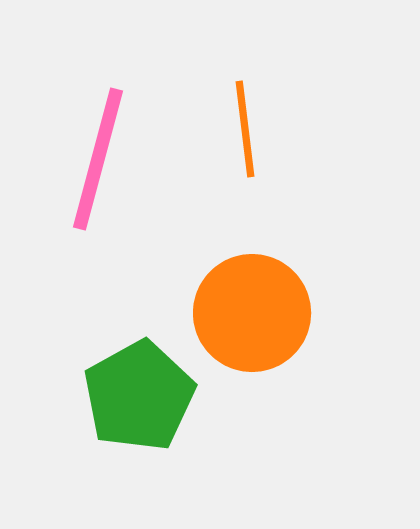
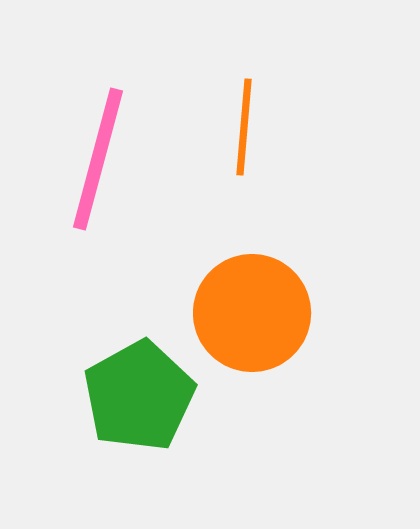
orange line: moved 1 px left, 2 px up; rotated 12 degrees clockwise
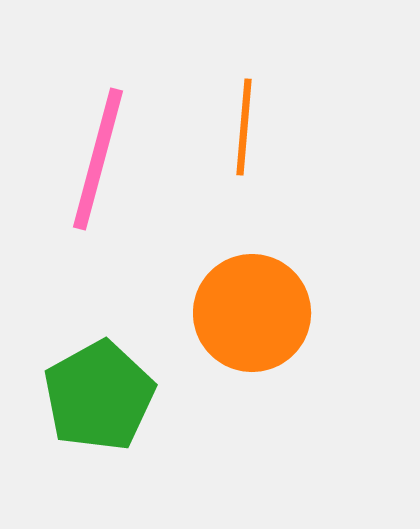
green pentagon: moved 40 px left
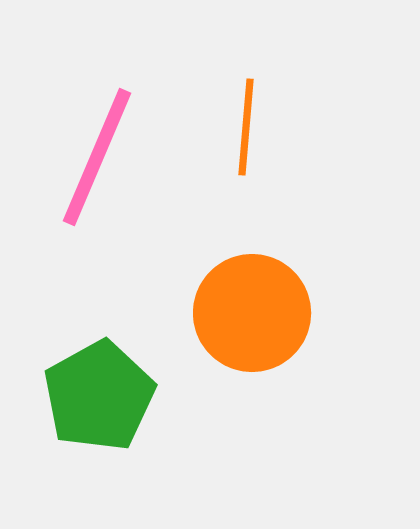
orange line: moved 2 px right
pink line: moved 1 px left, 2 px up; rotated 8 degrees clockwise
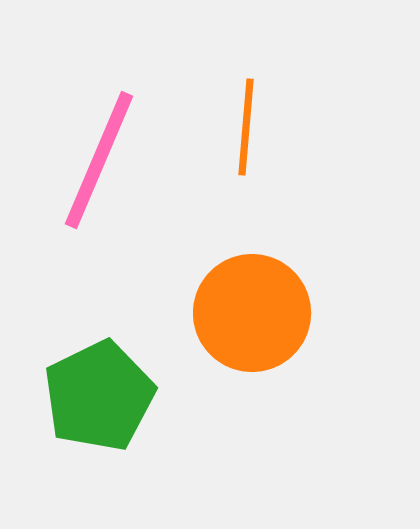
pink line: moved 2 px right, 3 px down
green pentagon: rotated 3 degrees clockwise
